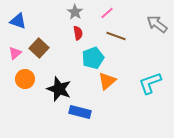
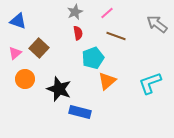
gray star: rotated 14 degrees clockwise
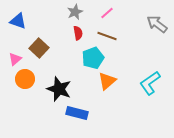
brown line: moved 9 px left
pink triangle: moved 6 px down
cyan L-shape: rotated 15 degrees counterclockwise
blue rectangle: moved 3 px left, 1 px down
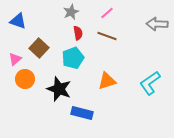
gray star: moved 4 px left
gray arrow: rotated 35 degrees counterclockwise
cyan pentagon: moved 20 px left
orange triangle: rotated 24 degrees clockwise
blue rectangle: moved 5 px right
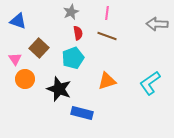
pink line: rotated 40 degrees counterclockwise
pink triangle: rotated 24 degrees counterclockwise
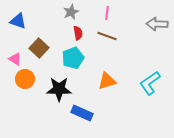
pink triangle: rotated 24 degrees counterclockwise
black star: rotated 20 degrees counterclockwise
blue rectangle: rotated 10 degrees clockwise
